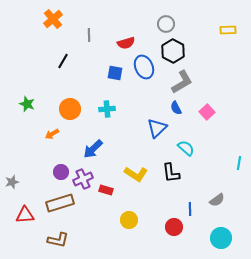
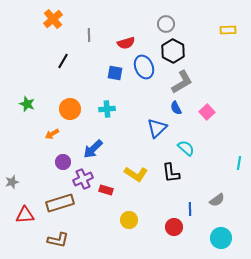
purple circle: moved 2 px right, 10 px up
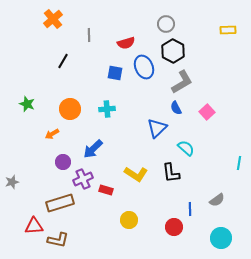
red triangle: moved 9 px right, 11 px down
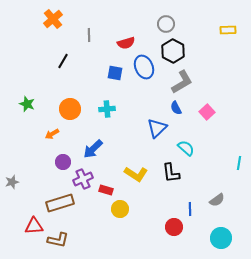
yellow circle: moved 9 px left, 11 px up
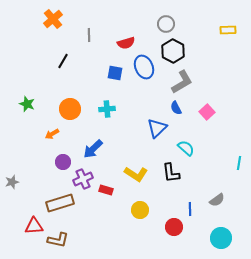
yellow circle: moved 20 px right, 1 px down
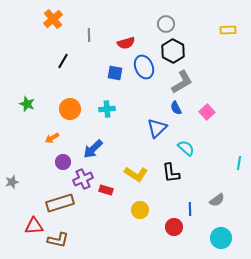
orange arrow: moved 4 px down
